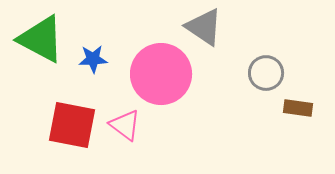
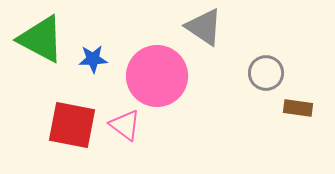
pink circle: moved 4 px left, 2 px down
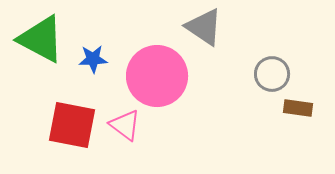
gray circle: moved 6 px right, 1 px down
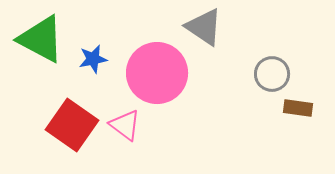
blue star: rotated 8 degrees counterclockwise
pink circle: moved 3 px up
red square: rotated 24 degrees clockwise
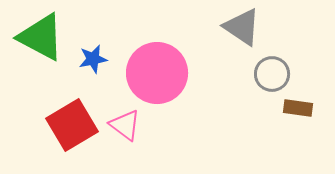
gray triangle: moved 38 px right
green triangle: moved 2 px up
red square: rotated 24 degrees clockwise
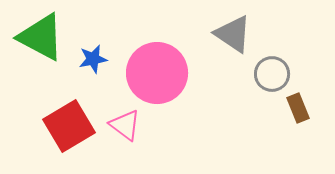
gray triangle: moved 9 px left, 7 px down
brown rectangle: rotated 60 degrees clockwise
red square: moved 3 px left, 1 px down
